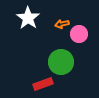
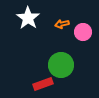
pink circle: moved 4 px right, 2 px up
green circle: moved 3 px down
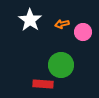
white star: moved 2 px right, 2 px down
red rectangle: rotated 24 degrees clockwise
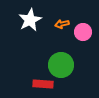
white star: rotated 10 degrees clockwise
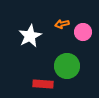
white star: moved 16 px down
green circle: moved 6 px right, 1 px down
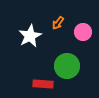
orange arrow: moved 4 px left, 1 px up; rotated 40 degrees counterclockwise
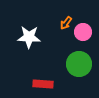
orange arrow: moved 8 px right
white star: moved 1 px left, 1 px down; rotated 30 degrees clockwise
green circle: moved 12 px right, 2 px up
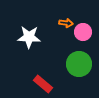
orange arrow: rotated 120 degrees counterclockwise
red rectangle: rotated 36 degrees clockwise
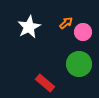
orange arrow: rotated 48 degrees counterclockwise
white star: moved 10 px up; rotated 30 degrees counterclockwise
red rectangle: moved 2 px right, 1 px up
